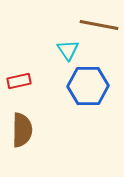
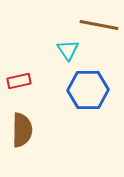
blue hexagon: moved 4 px down
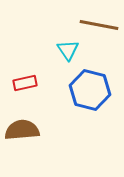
red rectangle: moved 6 px right, 2 px down
blue hexagon: moved 2 px right; rotated 15 degrees clockwise
brown semicircle: rotated 96 degrees counterclockwise
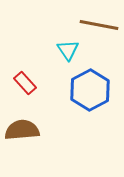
red rectangle: rotated 60 degrees clockwise
blue hexagon: rotated 18 degrees clockwise
